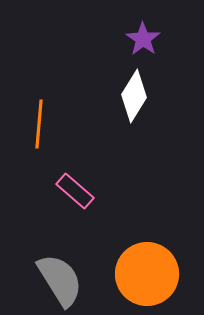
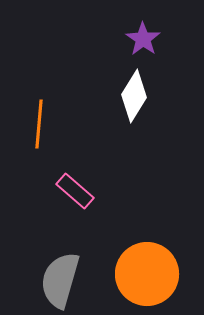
gray semicircle: rotated 132 degrees counterclockwise
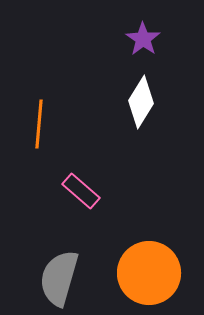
white diamond: moved 7 px right, 6 px down
pink rectangle: moved 6 px right
orange circle: moved 2 px right, 1 px up
gray semicircle: moved 1 px left, 2 px up
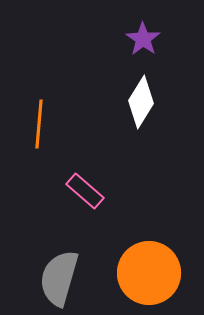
pink rectangle: moved 4 px right
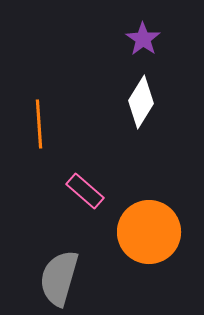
orange line: rotated 9 degrees counterclockwise
orange circle: moved 41 px up
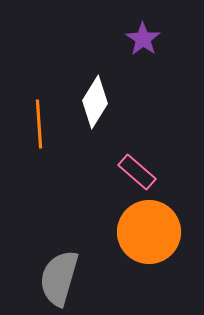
white diamond: moved 46 px left
pink rectangle: moved 52 px right, 19 px up
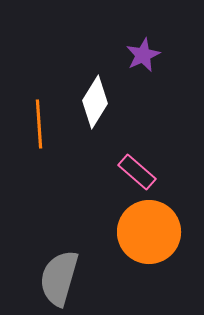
purple star: moved 16 px down; rotated 12 degrees clockwise
